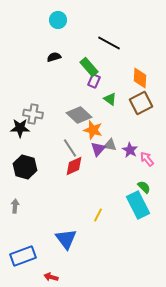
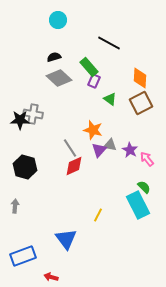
gray diamond: moved 20 px left, 37 px up
black star: moved 8 px up
purple triangle: moved 1 px right, 1 px down
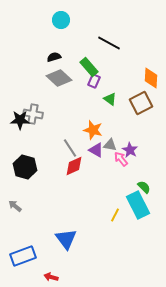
cyan circle: moved 3 px right
orange diamond: moved 11 px right
purple triangle: moved 3 px left; rotated 42 degrees counterclockwise
pink arrow: moved 26 px left
gray arrow: rotated 56 degrees counterclockwise
yellow line: moved 17 px right
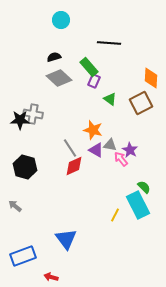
black line: rotated 25 degrees counterclockwise
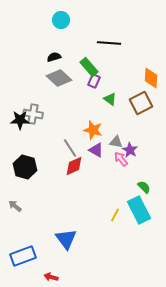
gray triangle: moved 6 px right, 3 px up
cyan rectangle: moved 1 px right, 5 px down
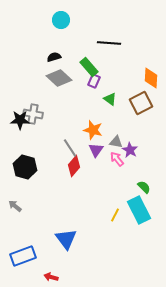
purple triangle: rotated 35 degrees clockwise
pink arrow: moved 4 px left
red diamond: rotated 25 degrees counterclockwise
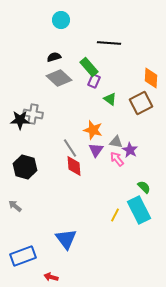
red diamond: rotated 45 degrees counterclockwise
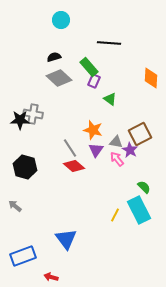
brown square: moved 1 px left, 31 px down
red diamond: rotated 45 degrees counterclockwise
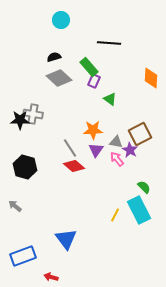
orange star: rotated 18 degrees counterclockwise
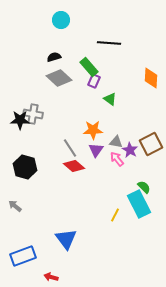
brown square: moved 11 px right, 10 px down
cyan rectangle: moved 6 px up
